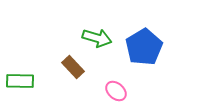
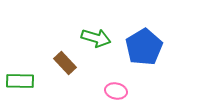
green arrow: moved 1 px left
brown rectangle: moved 8 px left, 4 px up
pink ellipse: rotated 30 degrees counterclockwise
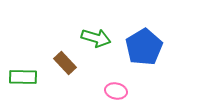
green rectangle: moved 3 px right, 4 px up
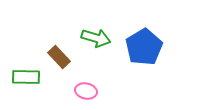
brown rectangle: moved 6 px left, 6 px up
green rectangle: moved 3 px right
pink ellipse: moved 30 px left
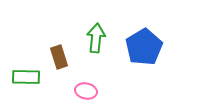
green arrow: rotated 100 degrees counterclockwise
brown rectangle: rotated 25 degrees clockwise
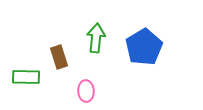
pink ellipse: rotated 75 degrees clockwise
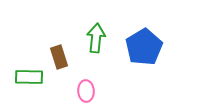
green rectangle: moved 3 px right
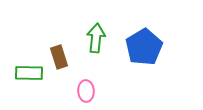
green rectangle: moved 4 px up
